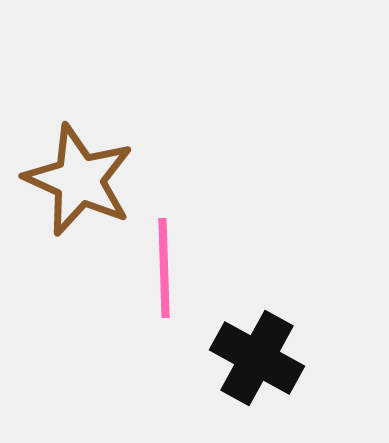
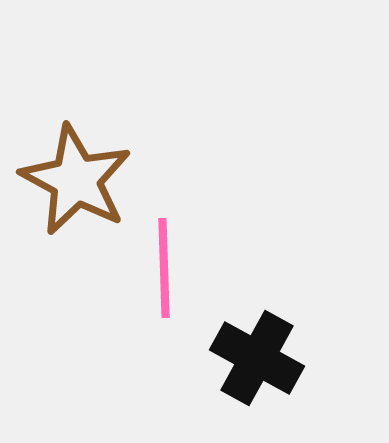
brown star: moved 3 px left; rotated 4 degrees clockwise
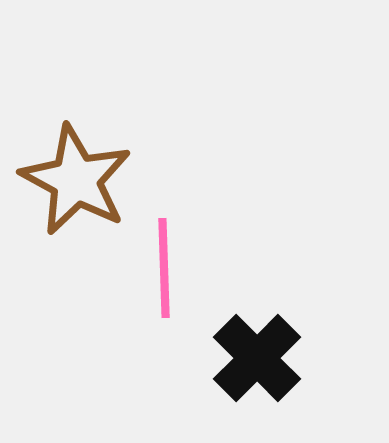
black cross: rotated 16 degrees clockwise
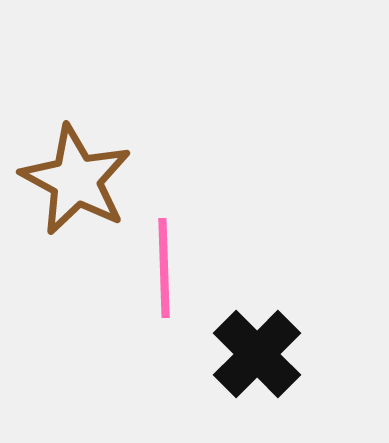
black cross: moved 4 px up
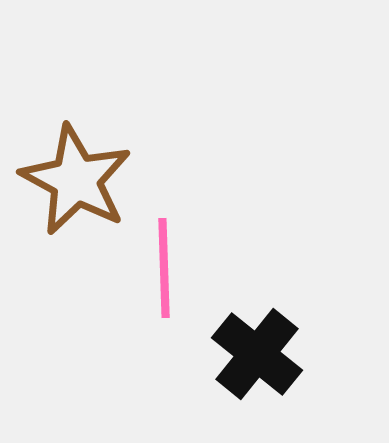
black cross: rotated 6 degrees counterclockwise
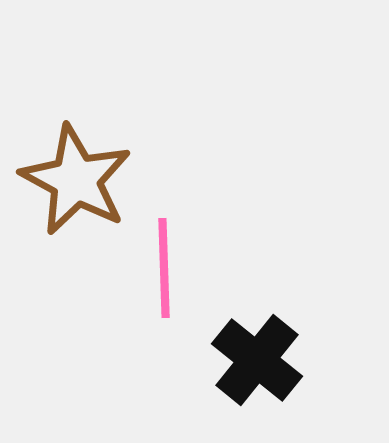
black cross: moved 6 px down
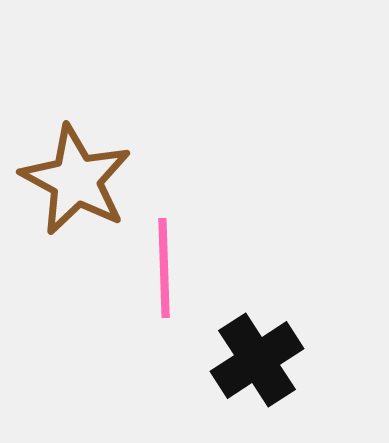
black cross: rotated 18 degrees clockwise
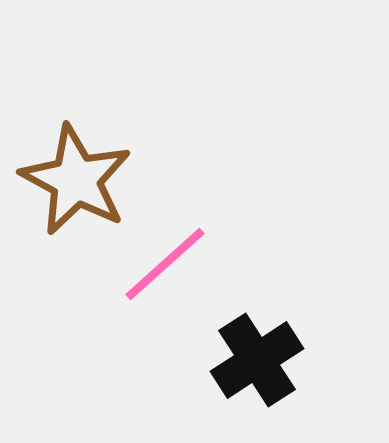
pink line: moved 1 px right, 4 px up; rotated 50 degrees clockwise
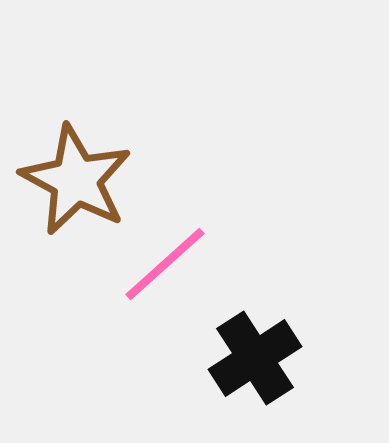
black cross: moved 2 px left, 2 px up
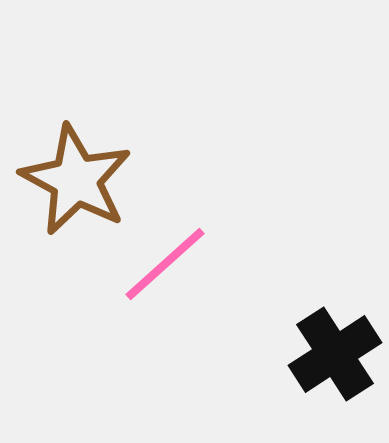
black cross: moved 80 px right, 4 px up
